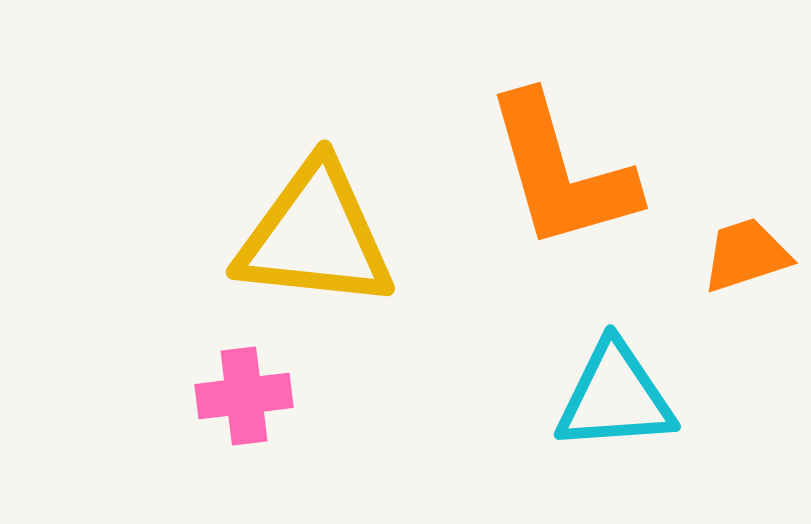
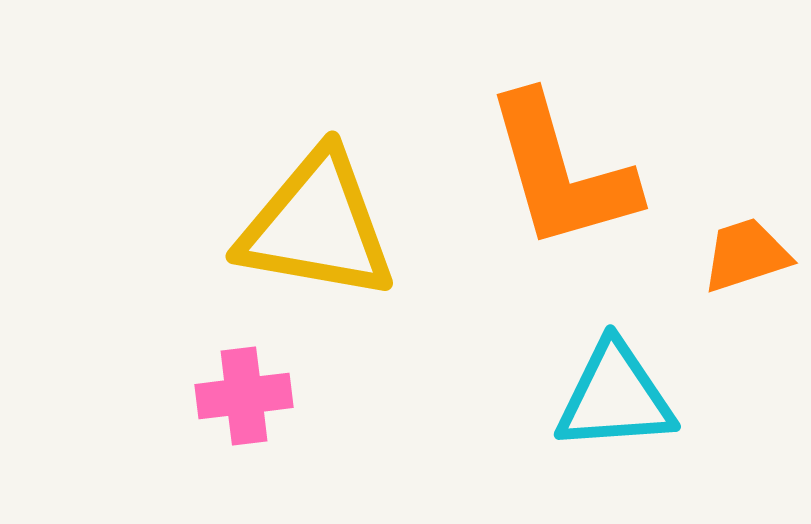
yellow triangle: moved 2 px right, 10 px up; rotated 4 degrees clockwise
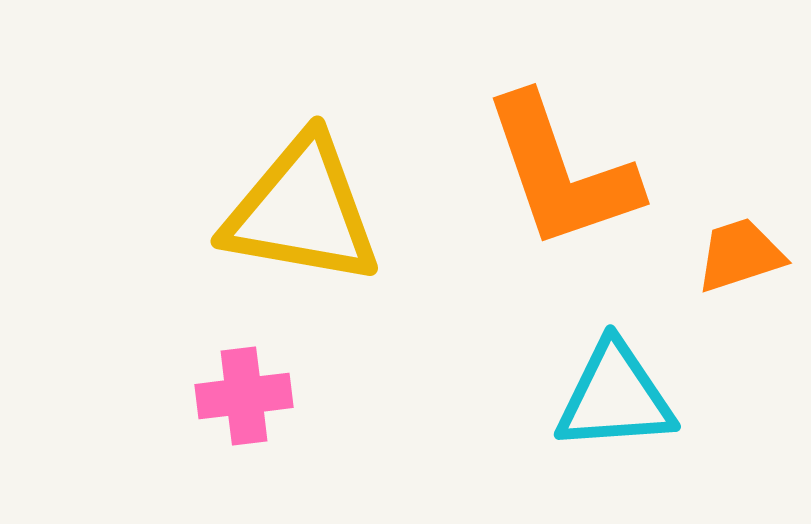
orange L-shape: rotated 3 degrees counterclockwise
yellow triangle: moved 15 px left, 15 px up
orange trapezoid: moved 6 px left
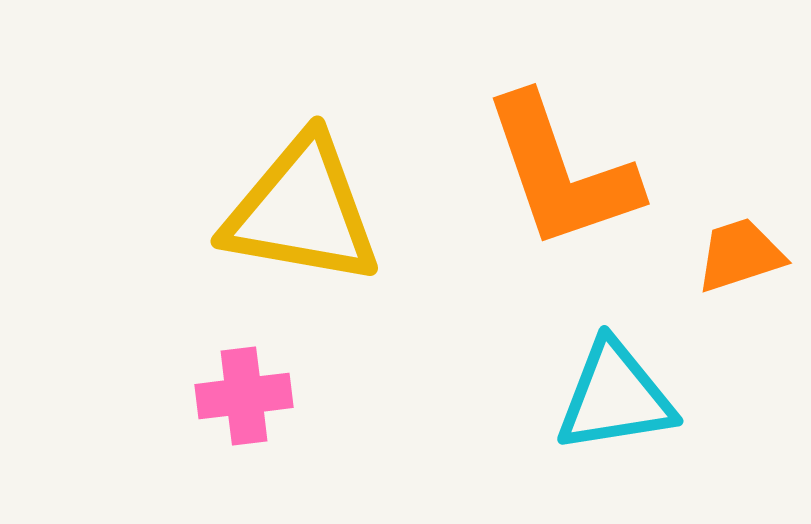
cyan triangle: rotated 5 degrees counterclockwise
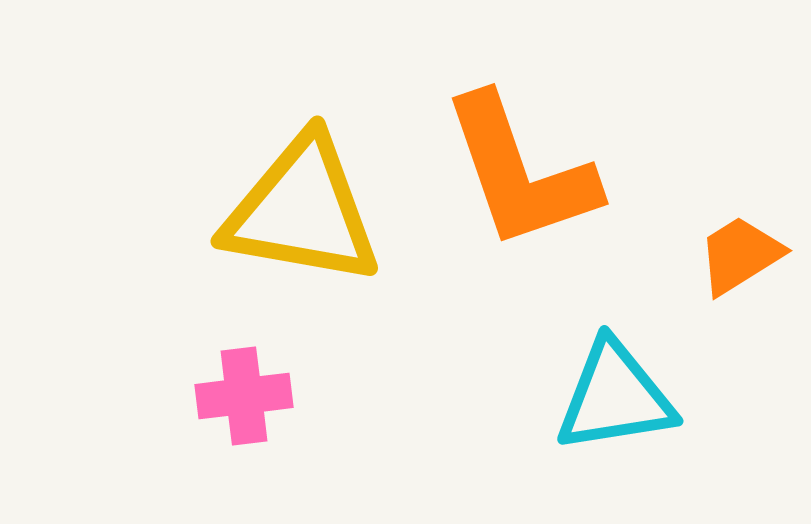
orange L-shape: moved 41 px left
orange trapezoid: rotated 14 degrees counterclockwise
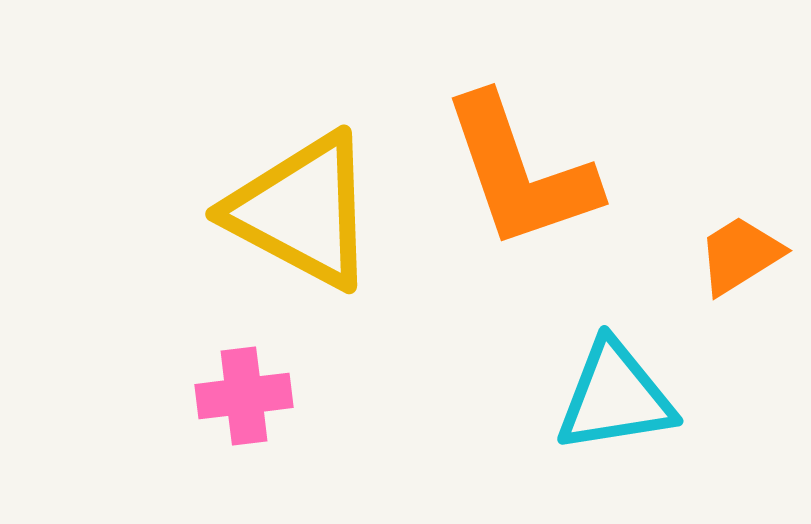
yellow triangle: rotated 18 degrees clockwise
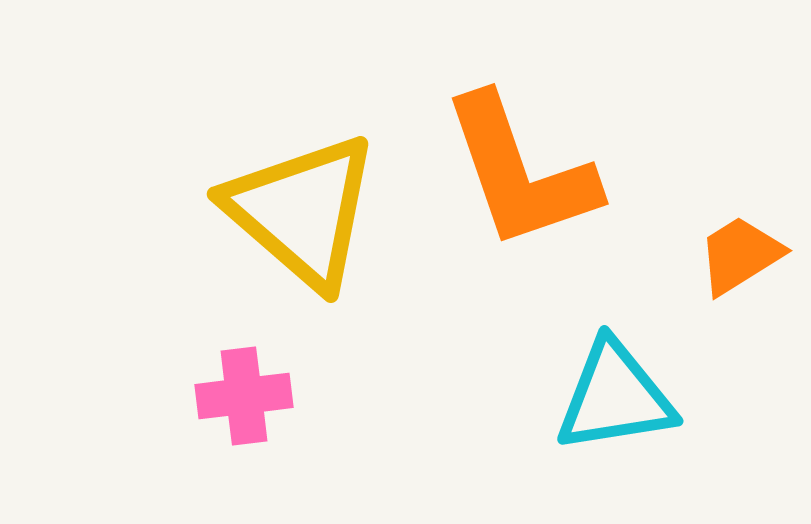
yellow triangle: rotated 13 degrees clockwise
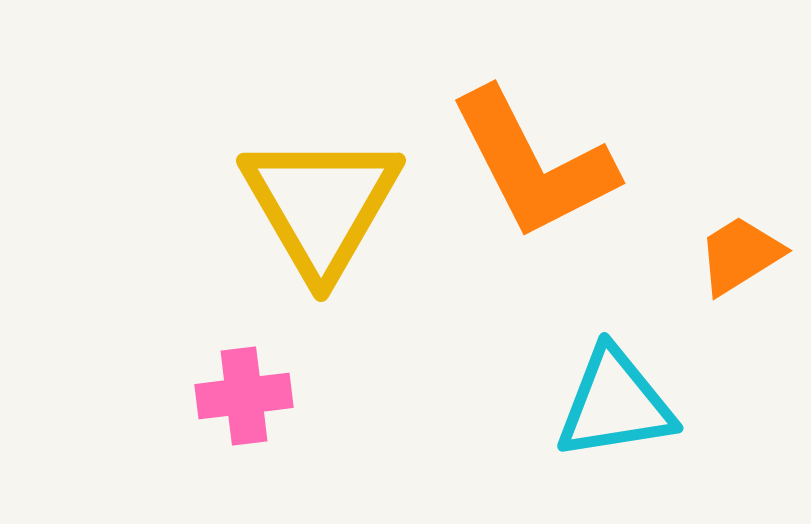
orange L-shape: moved 13 px right, 8 px up; rotated 8 degrees counterclockwise
yellow triangle: moved 19 px right, 6 px up; rotated 19 degrees clockwise
cyan triangle: moved 7 px down
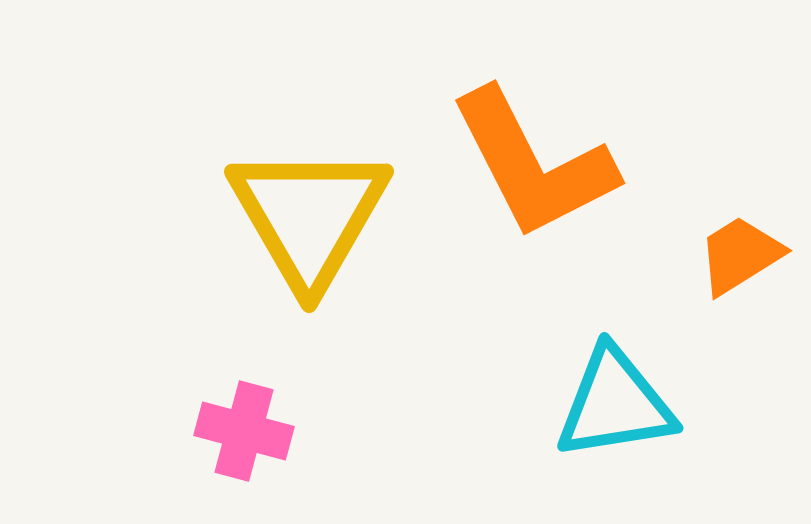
yellow triangle: moved 12 px left, 11 px down
pink cross: moved 35 px down; rotated 22 degrees clockwise
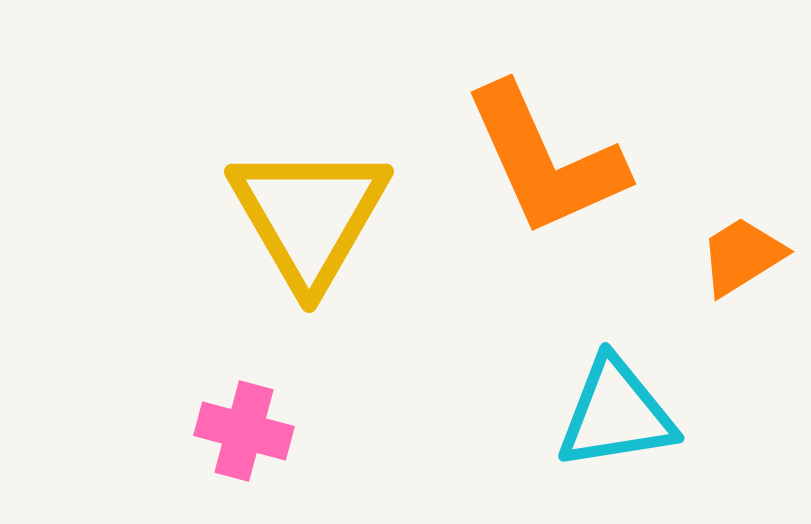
orange L-shape: moved 12 px right, 4 px up; rotated 3 degrees clockwise
orange trapezoid: moved 2 px right, 1 px down
cyan triangle: moved 1 px right, 10 px down
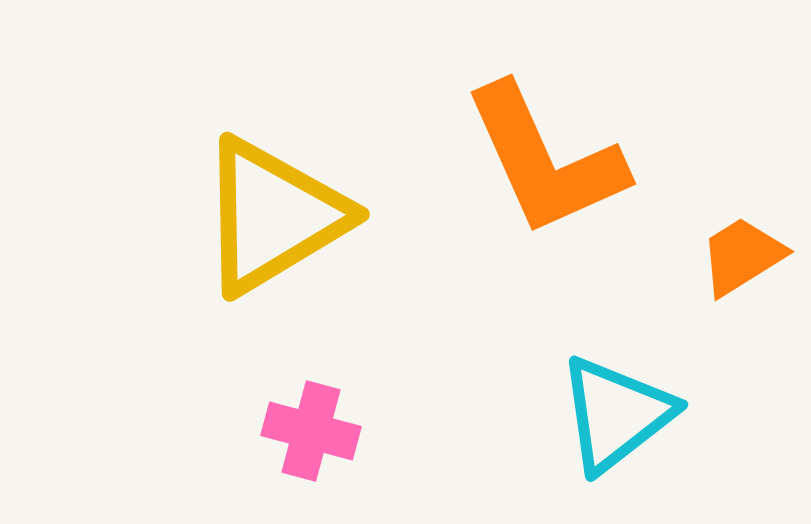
yellow triangle: moved 36 px left; rotated 29 degrees clockwise
cyan triangle: rotated 29 degrees counterclockwise
pink cross: moved 67 px right
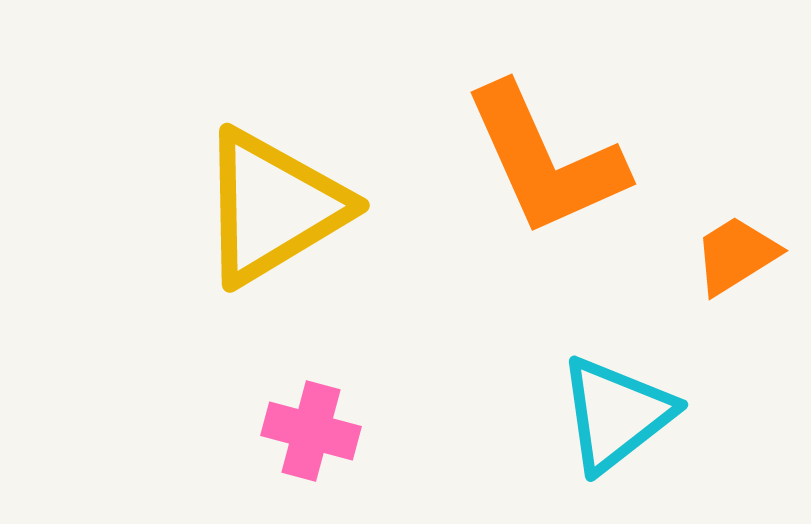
yellow triangle: moved 9 px up
orange trapezoid: moved 6 px left, 1 px up
